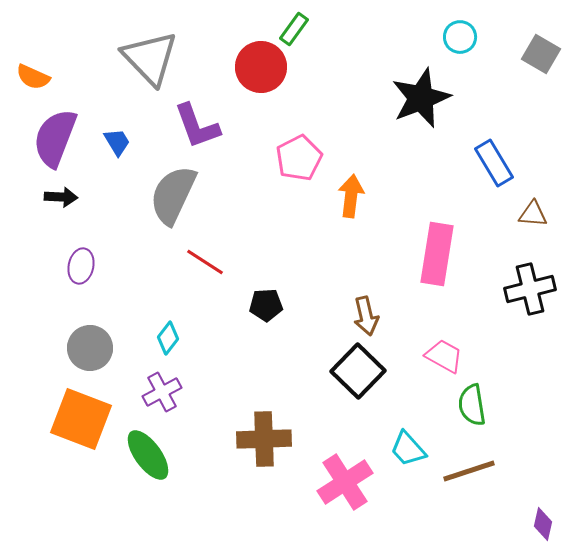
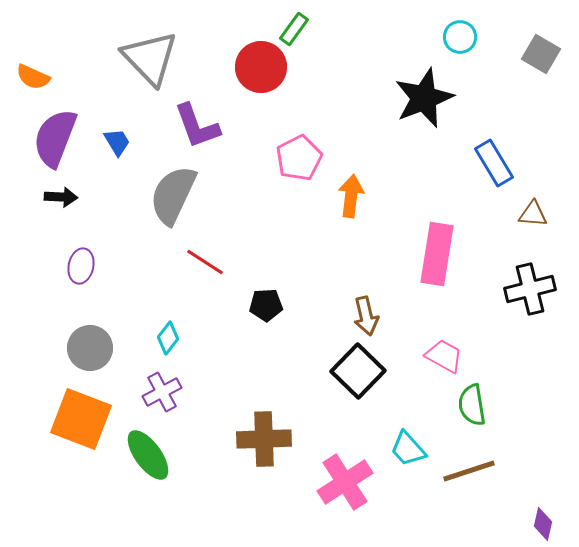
black star: moved 3 px right
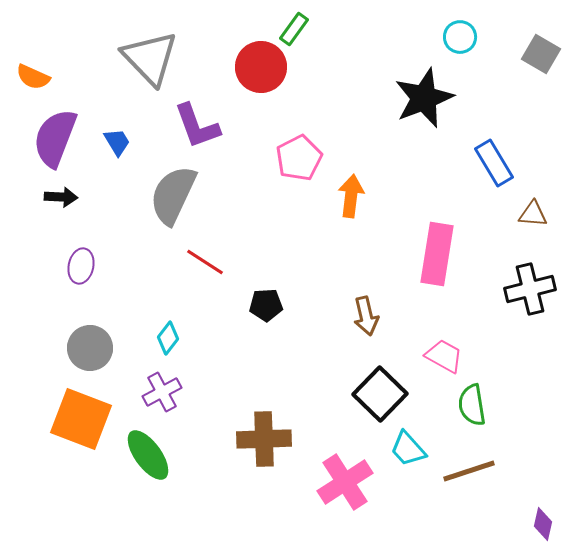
black square: moved 22 px right, 23 px down
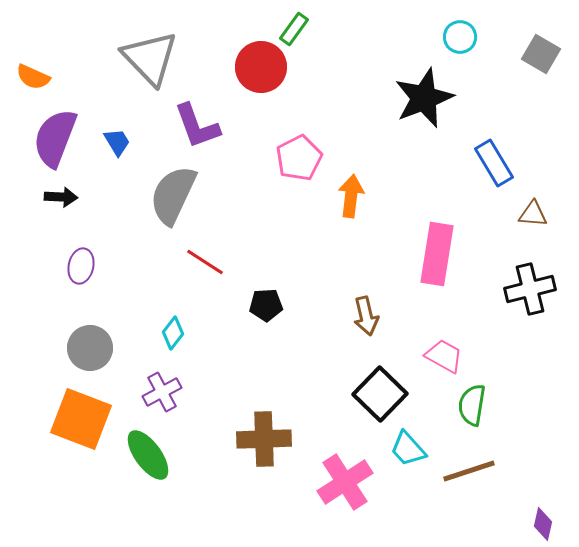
cyan diamond: moved 5 px right, 5 px up
green semicircle: rotated 18 degrees clockwise
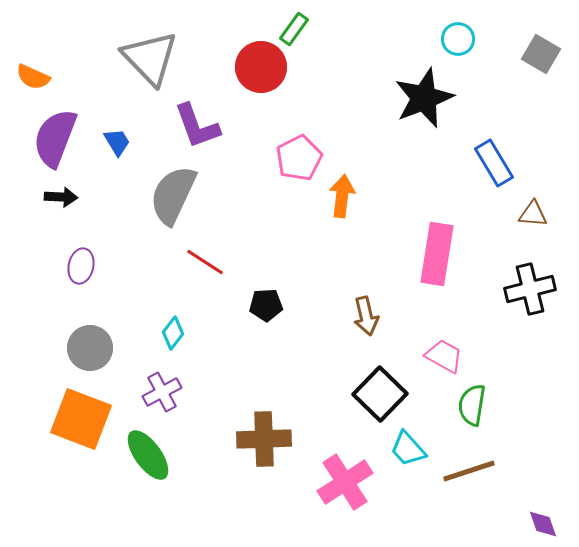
cyan circle: moved 2 px left, 2 px down
orange arrow: moved 9 px left
purple diamond: rotated 32 degrees counterclockwise
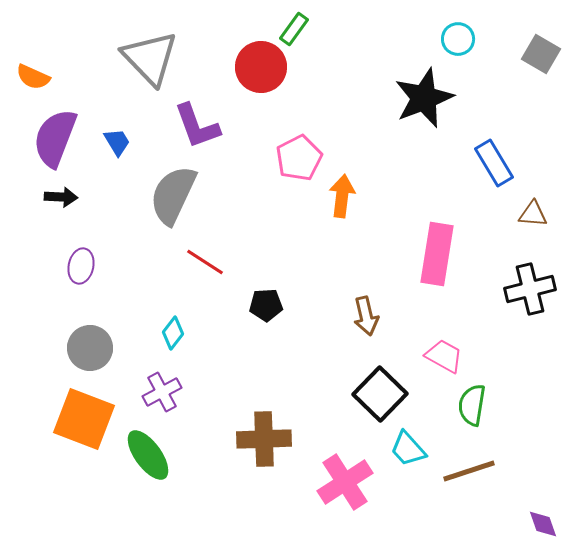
orange square: moved 3 px right
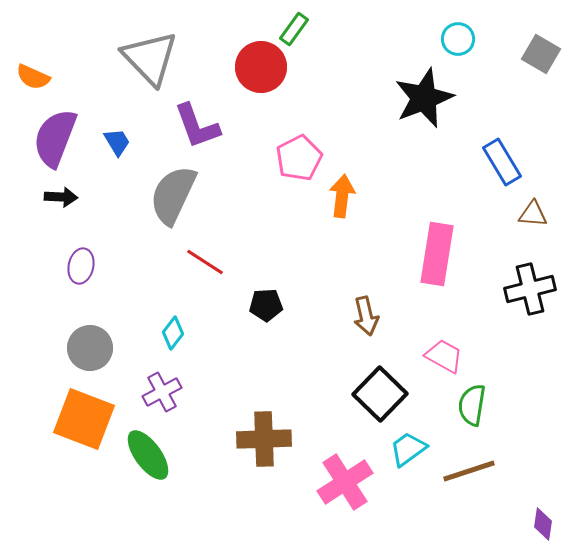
blue rectangle: moved 8 px right, 1 px up
cyan trapezoid: rotated 96 degrees clockwise
purple diamond: rotated 28 degrees clockwise
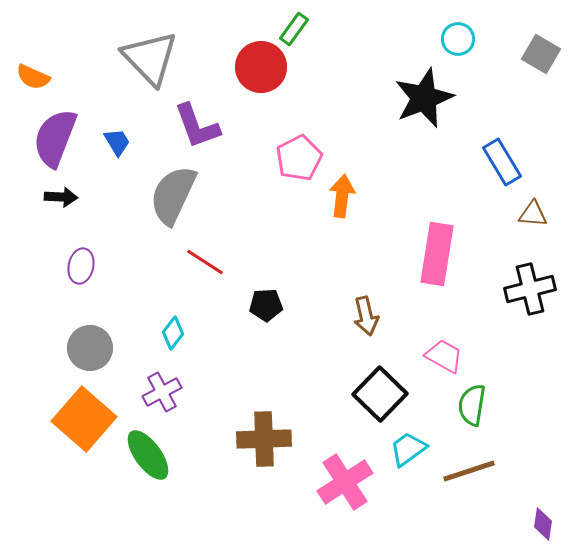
orange square: rotated 20 degrees clockwise
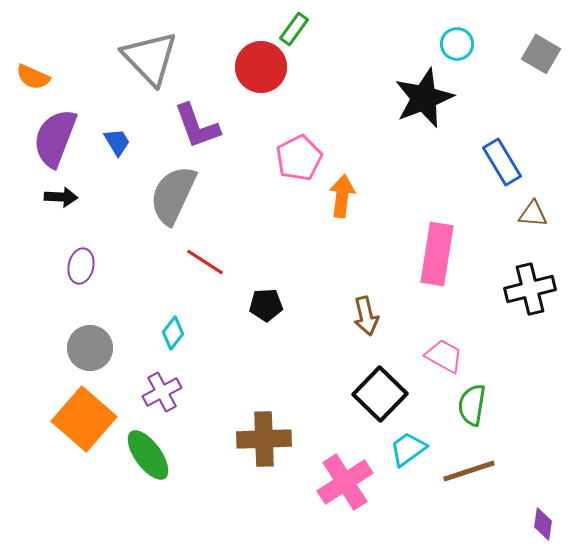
cyan circle: moved 1 px left, 5 px down
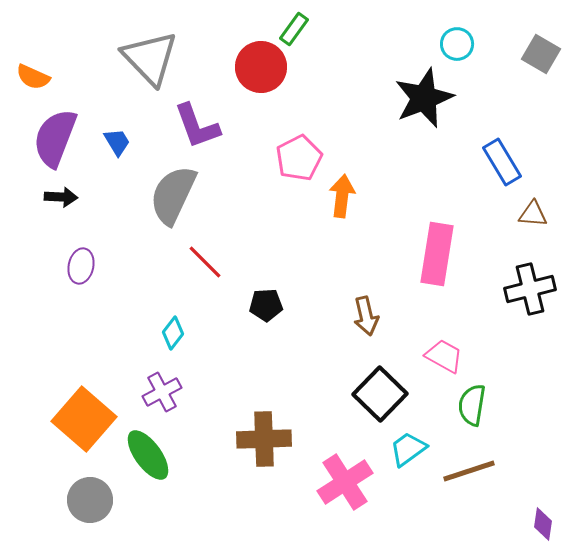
red line: rotated 12 degrees clockwise
gray circle: moved 152 px down
